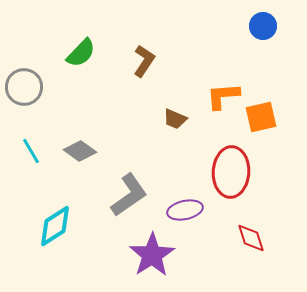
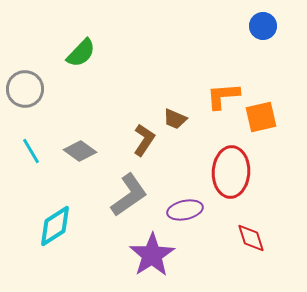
brown L-shape: moved 79 px down
gray circle: moved 1 px right, 2 px down
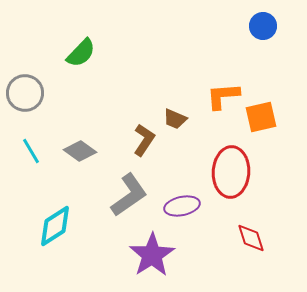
gray circle: moved 4 px down
purple ellipse: moved 3 px left, 4 px up
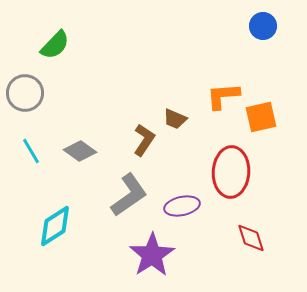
green semicircle: moved 26 px left, 8 px up
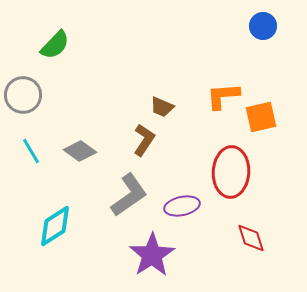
gray circle: moved 2 px left, 2 px down
brown trapezoid: moved 13 px left, 12 px up
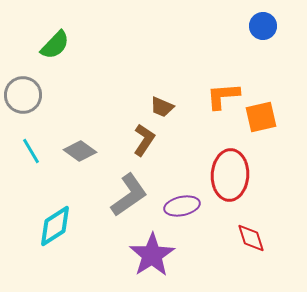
red ellipse: moved 1 px left, 3 px down
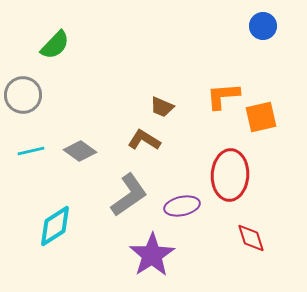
brown L-shape: rotated 92 degrees counterclockwise
cyan line: rotated 72 degrees counterclockwise
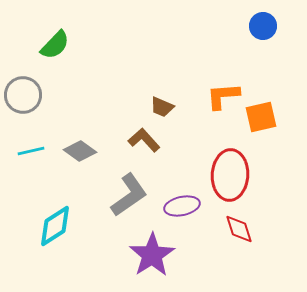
brown L-shape: rotated 16 degrees clockwise
red diamond: moved 12 px left, 9 px up
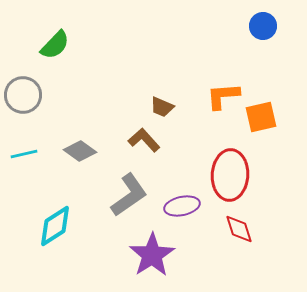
cyan line: moved 7 px left, 3 px down
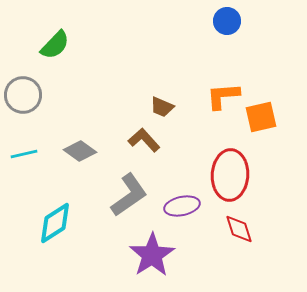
blue circle: moved 36 px left, 5 px up
cyan diamond: moved 3 px up
